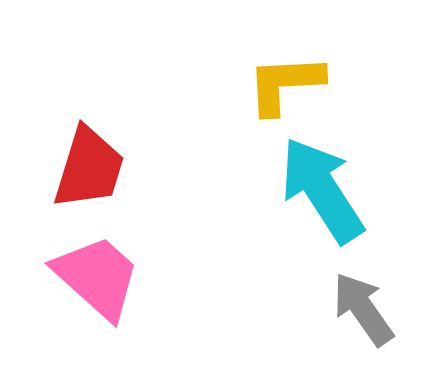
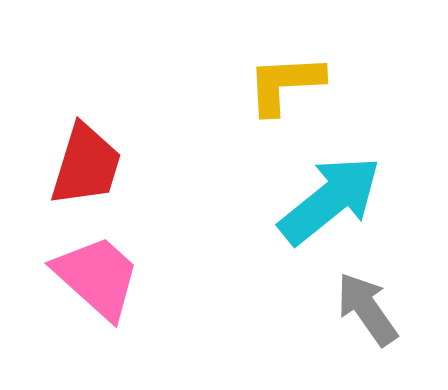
red trapezoid: moved 3 px left, 3 px up
cyan arrow: moved 8 px right, 10 px down; rotated 84 degrees clockwise
gray arrow: moved 4 px right
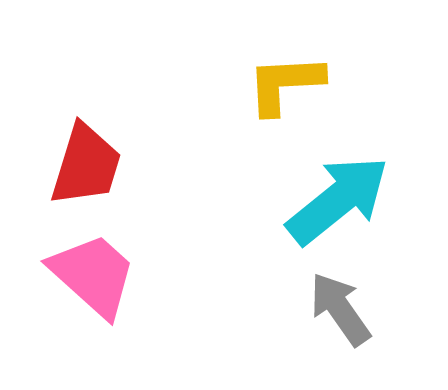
cyan arrow: moved 8 px right
pink trapezoid: moved 4 px left, 2 px up
gray arrow: moved 27 px left
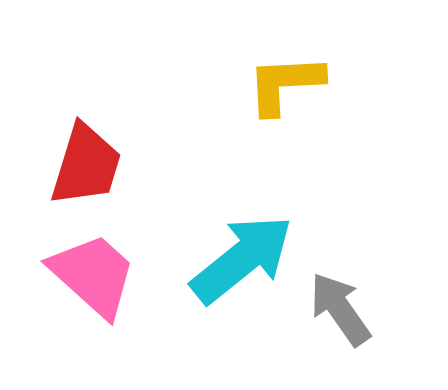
cyan arrow: moved 96 px left, 59 px down
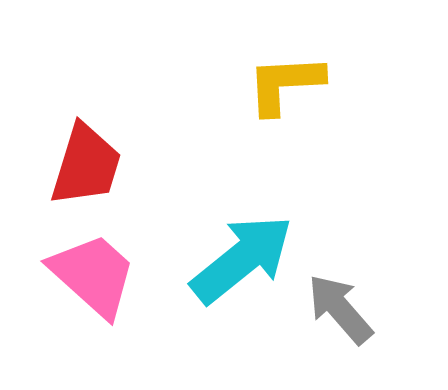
gray arrow: rotated 6 degrees counterclockwise
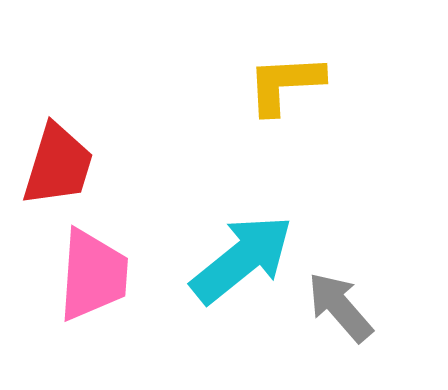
red trapezoid: moved 28 px left
pink trapezoid: rotated 52 degrees clockwise
gray arrow: moved 2 px up
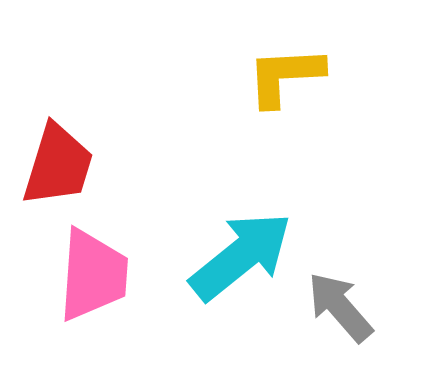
yellow L-shape: moved 8 px up
cyan arrow: moved 1 px left, 3 px up
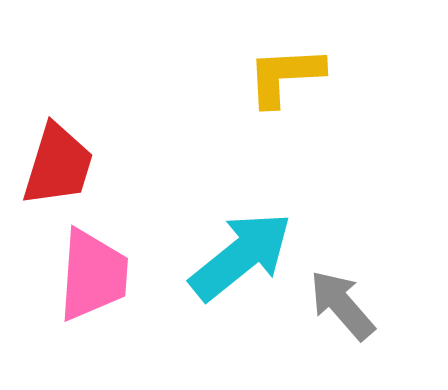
gray arrow: moved 2 px right, 2 px up
